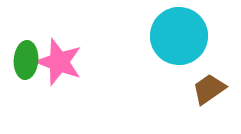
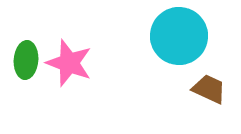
pink star: moved 10 px right, 1 px down
brown trapezoid: rotated 60 degrees clockwise
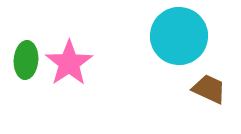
pink star: rotated 18 degrees clockwise
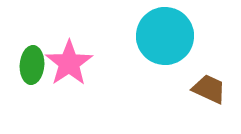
cyan circle: moved 14 px left
green ellipse: moved 6 px right, 5 px down
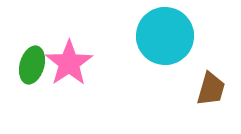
green ellipse: rotated 12 degrees clockwise
brown trapezoid: moved 2 px right; rotated 81 degrees clockwise
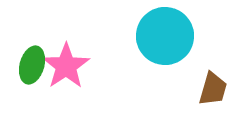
pink star: moved 3 px left, 3 px down
brown trapezoid: moved 2 px right
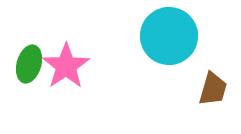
cyan circle: moved 4 px right
green ellipse: moved 3 px left, 1 px up
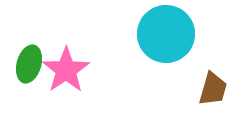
cyan circle: moved 3 px left, 2 px up
pink star: moved 4 px down
